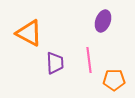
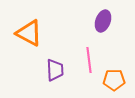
purple trapezoid: moved 7 px down
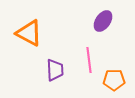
purple ellipse: rotated 15 degrees clockwise
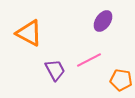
pink line: rotated 70 degrees clockwise
purple trapezoid: rotated 25 degrees counterclockwise
orange pentagon: moved 7 px right; rotated 10 degrees clockwise
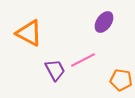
purple ellipse: moved 1 px right, 1 px down
pink line: moved 6 px left
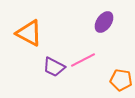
purple trapezoid: moved 1 px left, 3 px up; rotated 145 degrees clockwise
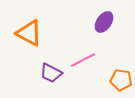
purple trapezoid: moved 3 px left, 6 px down
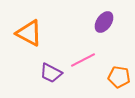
orange pentagon: moved 2 px left, 3 px up
